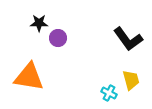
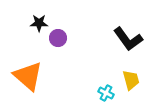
orange triangle: moved 1 px left, 1 px up; rotated 32 degrees clockwise
cyan cross: moved 3 px left
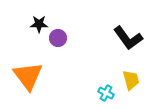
black star: moved 1 px down
black L-shape: moved 1 px up
orange triangle: rotated 12 degrees clockwise
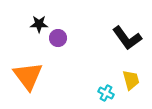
black L-shape: moved 1 px left
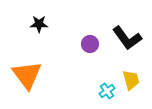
purple circle: moved 32 px right, 6 px down
orange triangle: moved 1 px left, 1 px up
cyan cross: moved 1 px right, 2 px up; rotated 28 degrees clockwise
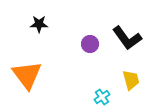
cyan cross: moved 5 px left, 6 px down
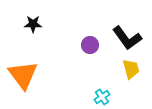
black star: moved 6 px left
purple circle: moved 1 px down
orange triangle: moved 4 px left
yellow trapezoid: moved 11 px up
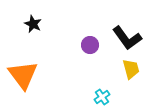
black star: rotated 24 degrees clockwise
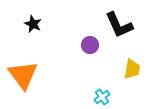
black L-shape: moved 8 px left, 13 px up; rotated 12 degrees clockwise
yellow trapezoid: moved 1 px right; rotated 25 degrees clockwise
